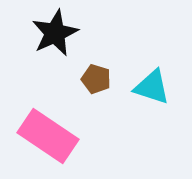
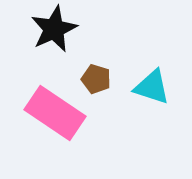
black star: moved 1 px left, 4 px up
pink rectangle: moved 7 px right, 23 px up
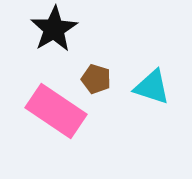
black star: rotated 6 degrees counterclockwise
pink rectangle: moved 1 px right, 2 px up
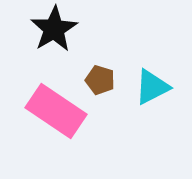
brown pentagon: moved 4 px right, 1 px down
cyan triangle: rotated 45 degrees counterclockwise
